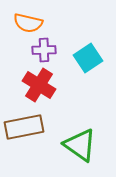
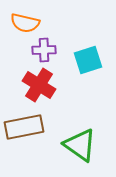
orange semicircle: moved 3 px left
cyan square: moved 2 px down; rotated 16 degrees clockwise
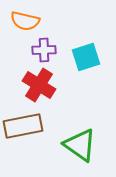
orange semicircle: moved 2 px up
cyan square: moved 2 px left, 3 px up
brown rectangle: moved 1 px left, 1 px up
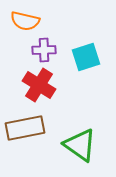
brown rectangle: moved 2 px right, 2 px down
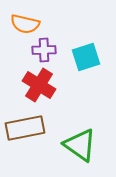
orange semicircle: moved 3 px down
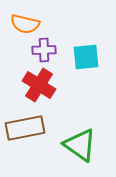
cyan square: rotated 12 degrees clockwise
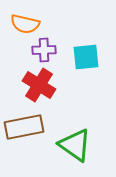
brown rectangle: moved 1 px left, 1 px up
green triangle: moved 5 px left
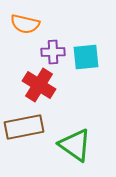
purple cross: moved 9 px right, 2 px down
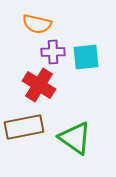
orange semicircle: moved 12 px right
green triangle: moved 7 px up
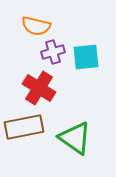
orange semicircle: moved 1 px left, 2 px down
purple cross: rotated 15 degrees counterclockwise
red cross: moved 3 px down
